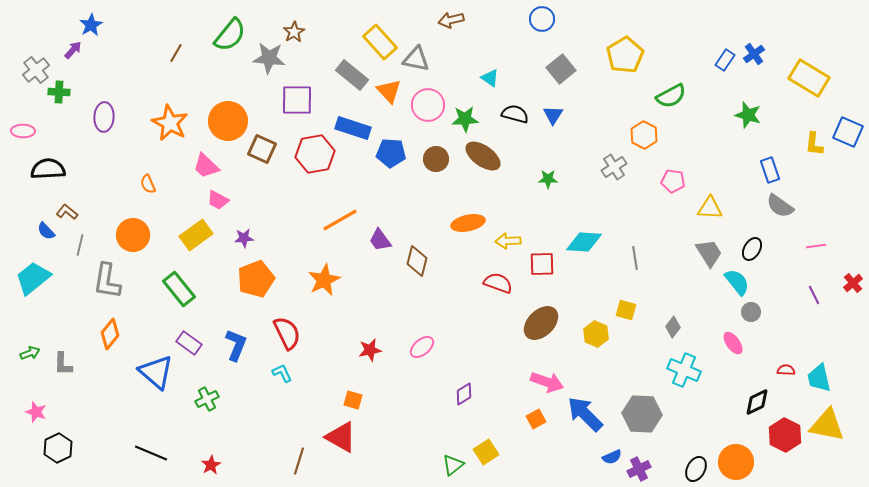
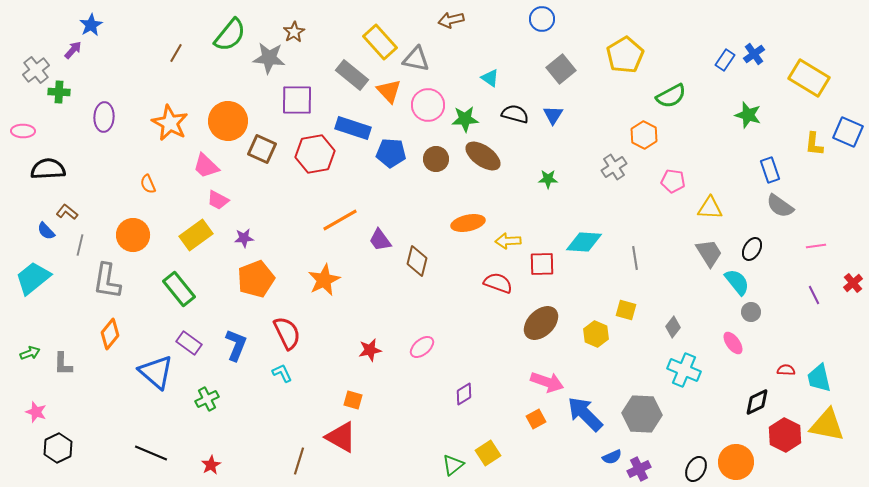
yellow square at (486, 452): moved 2 px right, 1 px down
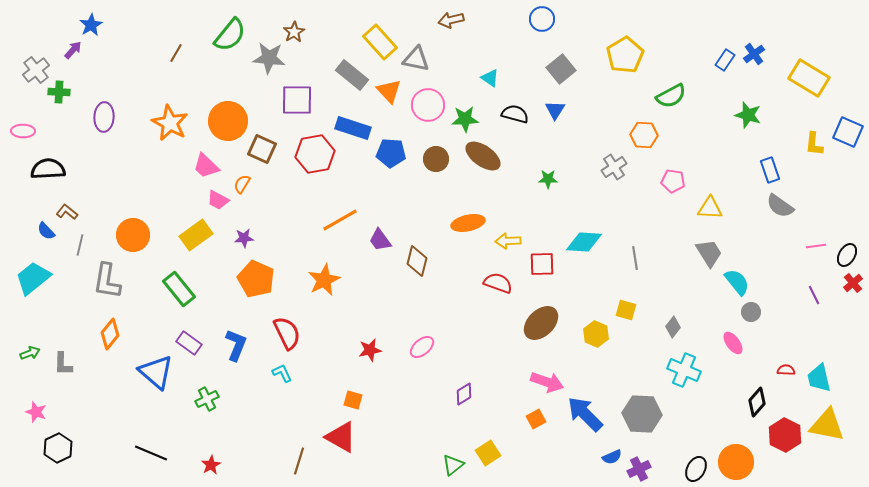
blue triangle at (553, 115): moved 2 px right, 5 px up
orange hexagon at (644, 135): rotated 24 degrees counterclockwise
orange semicircle at (148, 184): moved 94 px right; rotated 54 degrees clockwise
black ellipse at (752, 249): moved 95 px right, 6 px down
orange pentagon at (256, 279): rotated 27 degrees counterclockwise
black diamond at (757, 402): rotated 24 degrees counterclockwise
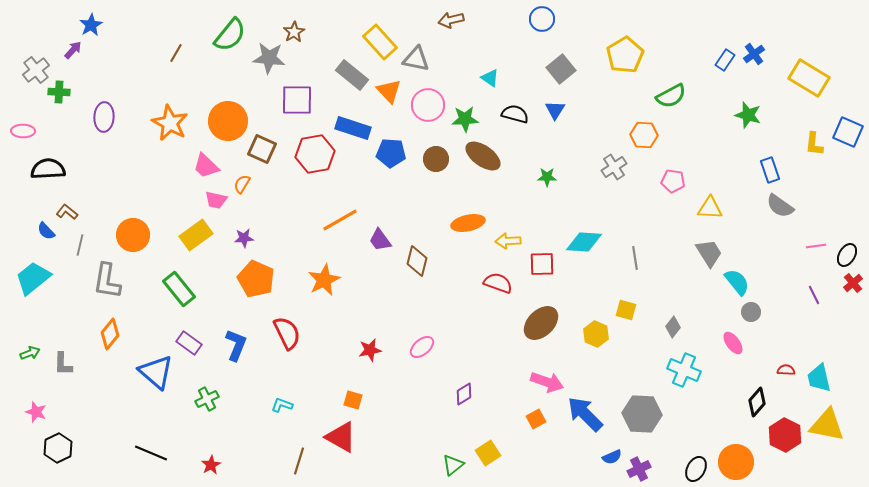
green star at (548, 179): moved 1 px left, 2 px up
pink trapezoid at (218, 200): moved 2 px left; rotated 15 degrees counterclockwise
cyan L-shape at (282, 373): moved 32 px down; rotated 45 degrees counterclockwise
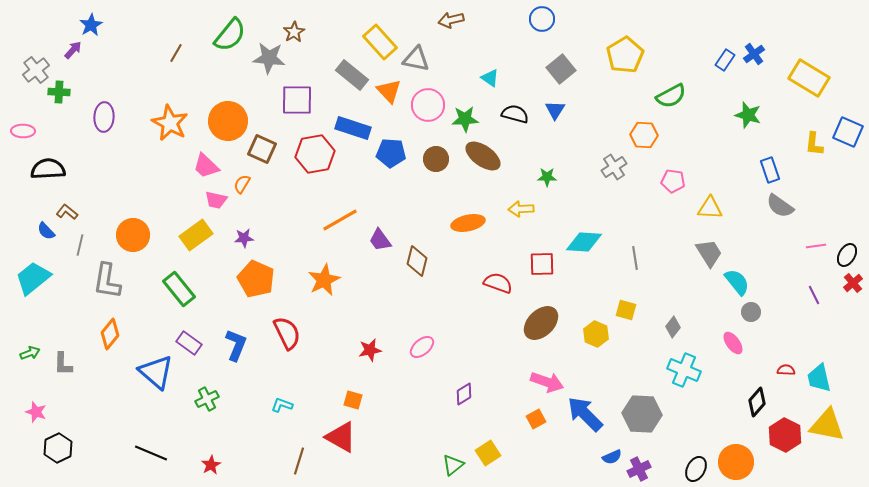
yellow arrow at (508, 241): moved 13 px right, 32 px up
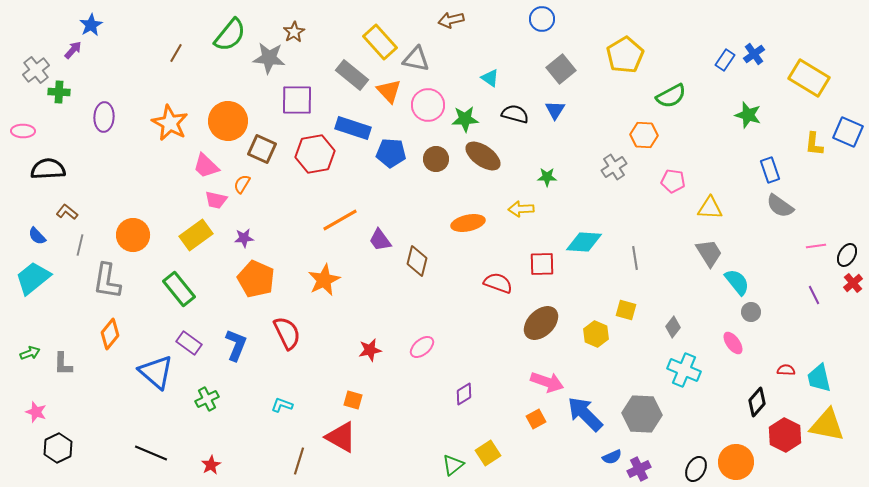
blue semicircle at (46, 231): moved 9 px left, 5 px down
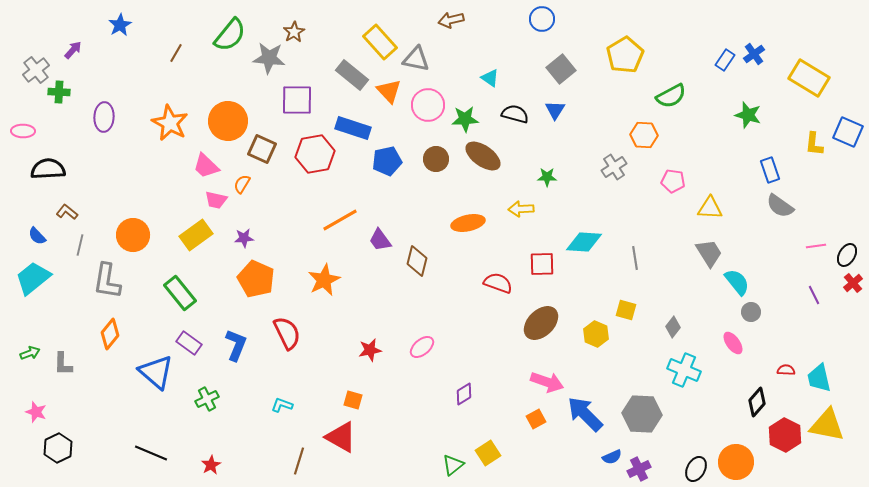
blue star at (91, 25): moved 29 px right
blue pentagon at (391, 153): moved 4 px left, 8 px down; rotated 16 degrees counterclockwise
green rectangle at (179, 289): moved 1 px right, 4 px down
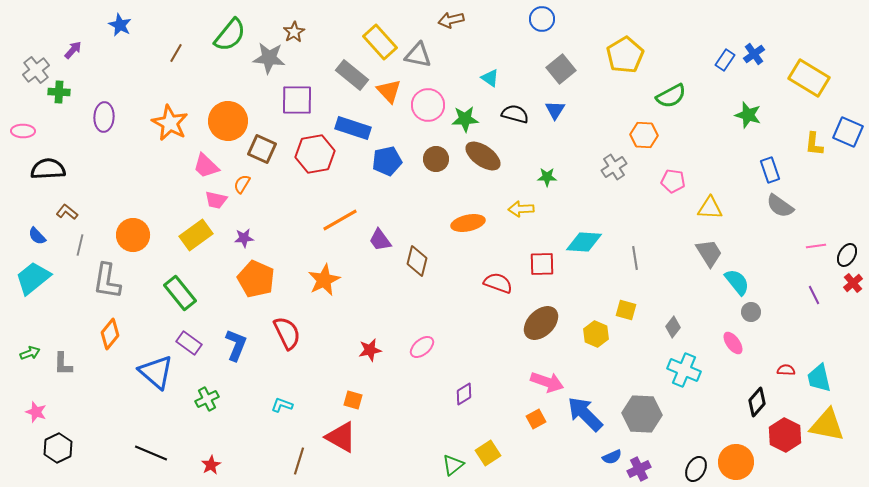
blue star at (120, 25): rotated 15 degrees counterclockwise
gray triangle at (416, 59): moved 2 px right, 4 px up
